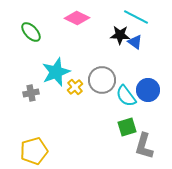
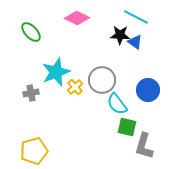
cyan semicircle: moved 9 px left, 8 px down
green square: rotated 30 degrees clockwise
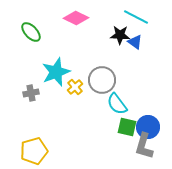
pink diamond: moved 1 px left
blue circle: moved 37 px down
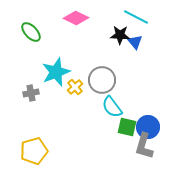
blue triangle: rotated 14 degrees clockwise
cyan semicircle: moved 5 px left, 3 px down
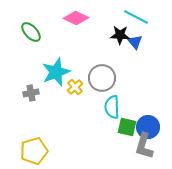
gray circle: moved 2 px up
cyan semicircle: rotated 35 degrees clockwise
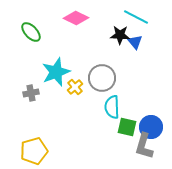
blue circle: moved 3 px right
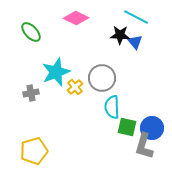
blue circle: moved 1 px right, 1 px down
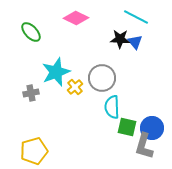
black star: moved 4 px down
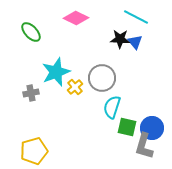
cyan semicircle: rotated 20 degrees clockwise
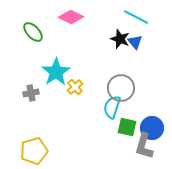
pink diamond: moved 5 px left, 1 px up
green ellipse: moved 2 px right
black star: rotated 18 degrees clockwise
cyan star: rotated 12 degrees counterclockwise
gray circle: moved 19 px right, 10 px down
